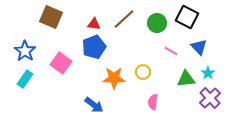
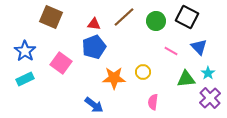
brown line: moved 2 px up
green circle: moved 1 px left, 2 px up
cyan rectangle: rotated 30 degrees clockwise
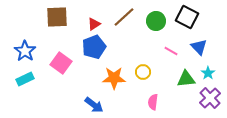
brown square: moved 6 px right; rotated 25 degrees counterclockwise
red triangle: rotated 40 degrees counterclockwise
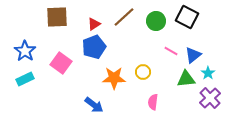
blue triangle: moved 6 px left, 8 px down; rotated 36 degrees clockwise
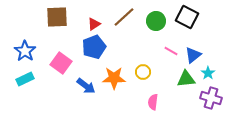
purple cross: moved 1 px right; rotated 30 degrees counterclockwise
blue arrow: moved 8 px left, 19 px up
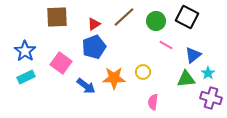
pink line: moved 5 px left, 6 px up
cyan rectangle: moved 1 px right, 2 px up
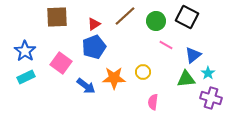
brown line: moved 1 px right, 1 px up
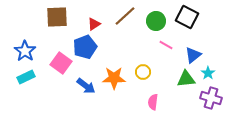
blue pentagon: moved 9 px left
